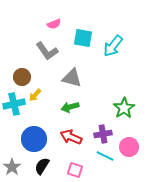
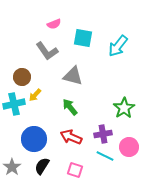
cyan arrow: moved 5 px right
gray triangle: moved 1 px right, 2 px up
green arrow: rotated 66 degrees clockwise
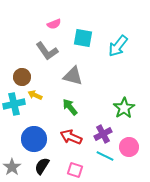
yellow arrow: rotated 72 degrees clockwise
purple cross: rotated 18 degrees counterclockwise
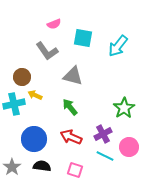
black semicircle: rotated 66 degrees clockwise
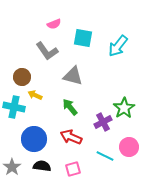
cyan cross: moved 3 px down; rotated 25 degrees clockwise
purple cross: moved 12 px up
pink square: moved 2 px left, 1 px up; rotated 35 degrees counterclockwise
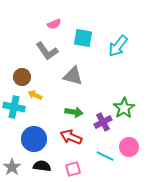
green arrow: moved 4 px right, 5 px down; rotated 138 degrees clockwise
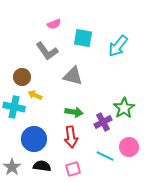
red arrow: rotated 120 degrees counterclockwise
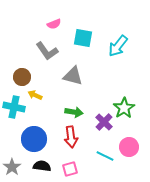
purple cross: moved 1 px right; rotated 18 degrees counterclockwise
pink square: moved 3 px left
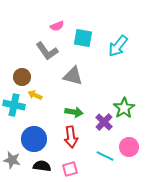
pink semicircle: moved 3 px right, 2 px down
cyan cross: moved 2 px up
gray star: moved 7 px up; rotated 24 degrees counterclockwise
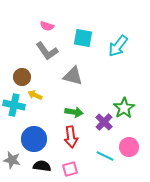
pink semicircle: moved 10 px left; rotated 40 degrees clockwise
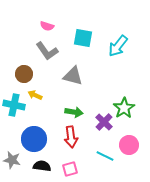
brown circle: moved 2 px right, 3 px up
pink circle: moved 2 px up
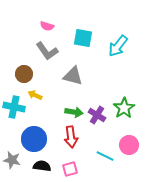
cyan cross: moved 2 px down
purple cross: moved 7 px left, 7 px up; rotated 12 degrees counterclockwise
